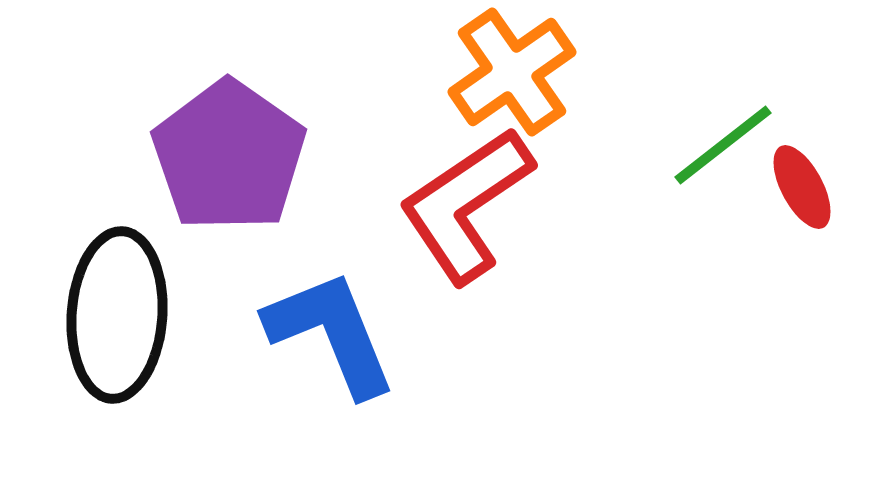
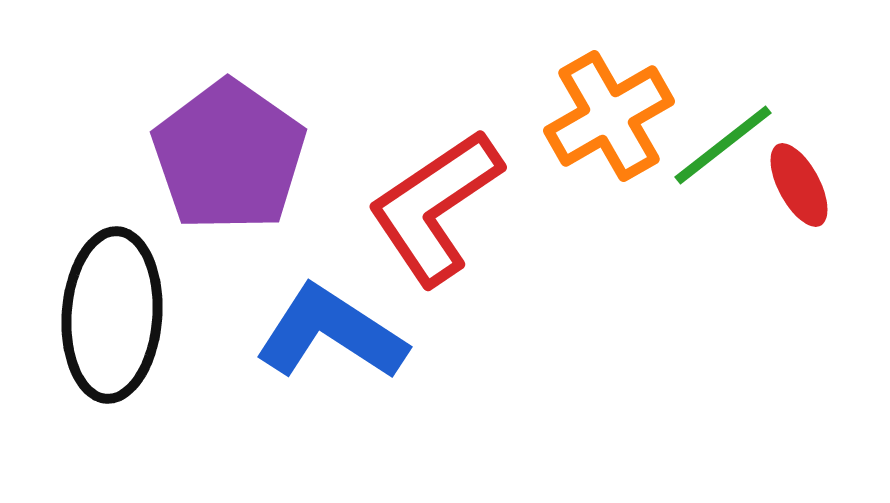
orange cross: moved 97 px right, 44 px down; rotated 5 degrees clockwise
red ellipse: moved 3 px left, 2 px up
red L-shape: moved 31 px left, 2 px down
black ellipse: moved 5 px left
blue L-shape: rotated 35 degrees counterclockwise
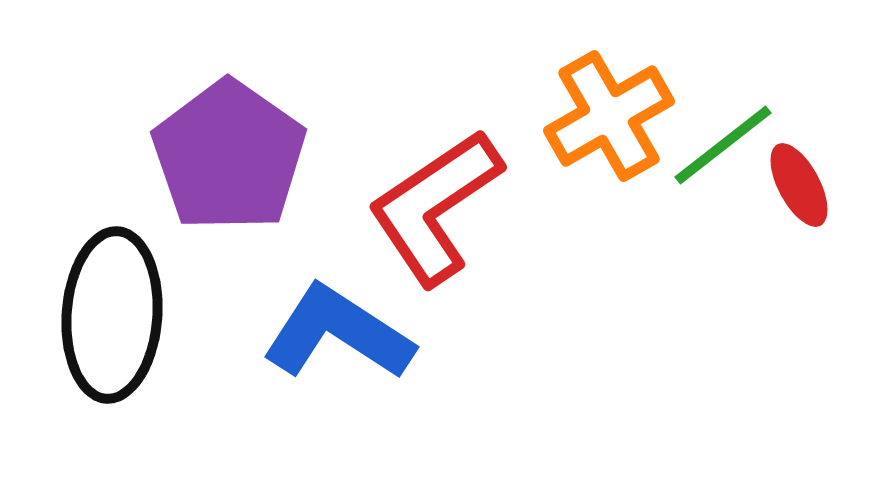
blue L-shape: moved 7 px right
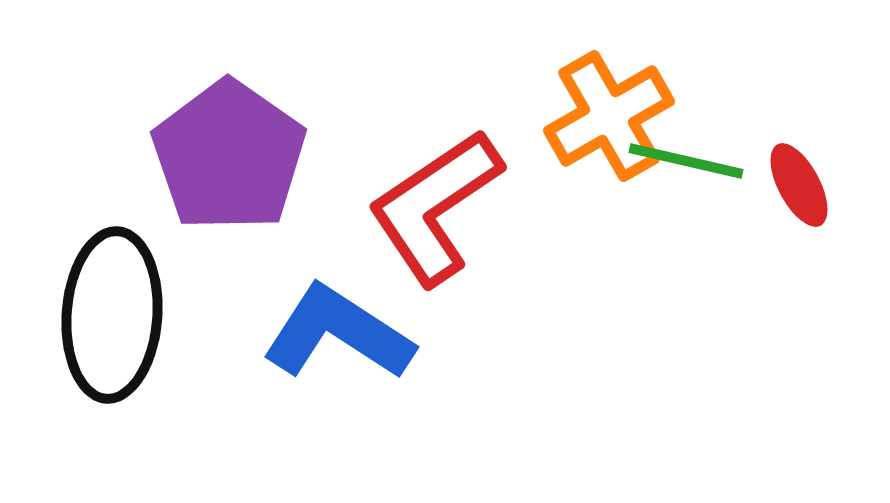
green line: moved 37 px left, 16 px down; rotated 51 degrees clockwise
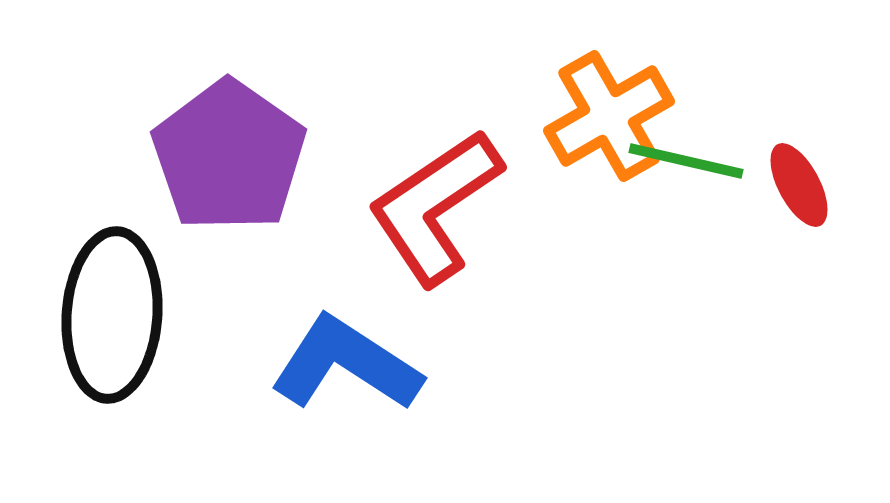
blue L-shape: moved 8 px right, 31 px down
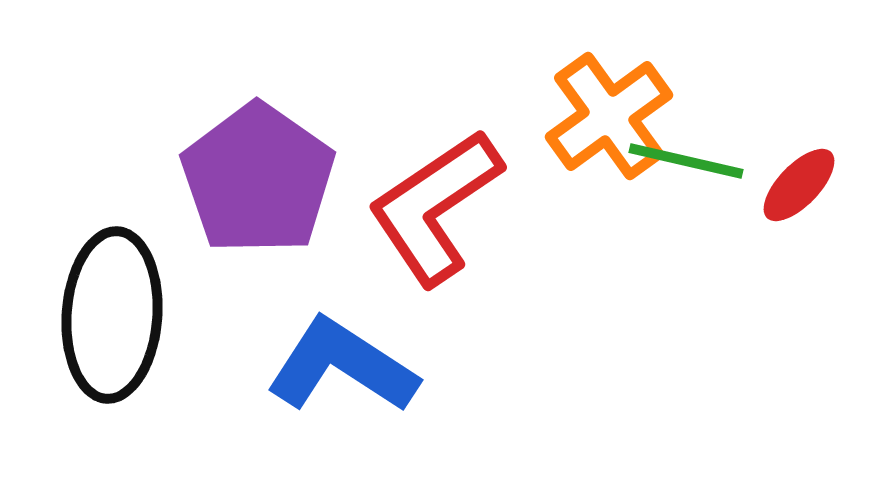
orange cross: rotated 6 degrees counterclockwise
purple pentagon: moved 29 px right, 23 px down
red ellipse: rotated 72 degrees clockwise
blue L-shape: moved 4 px left, 2 px down
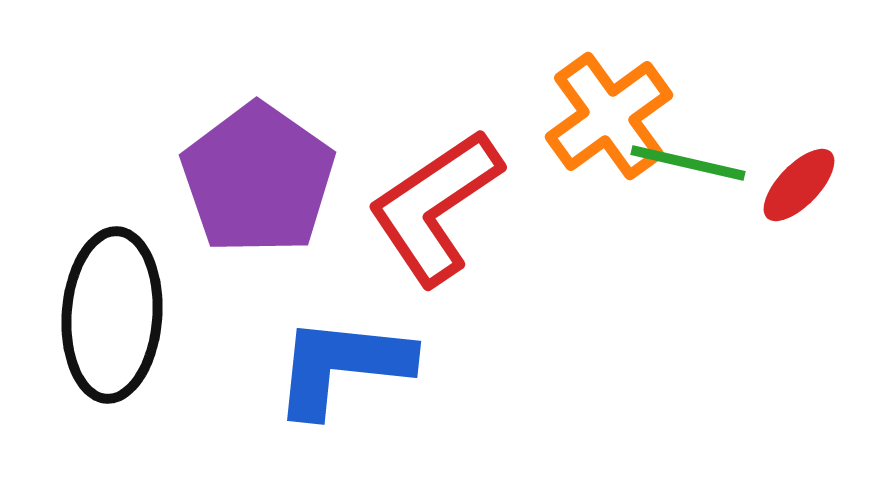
green line: moved 2 px right, 2 px down
blue L-shape: rotated 27 degrees counterclockwise
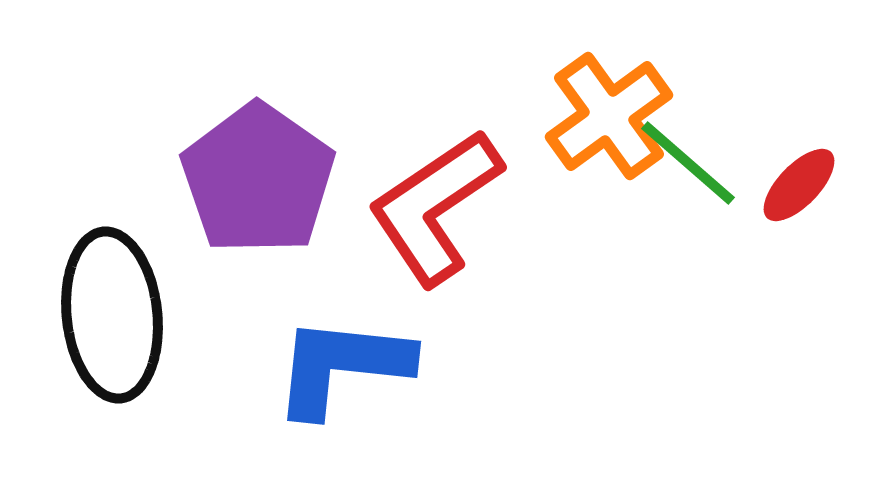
green line: rotated 28 degrees clockwise
black ellipse: rotated 10 degrees counterclockwise
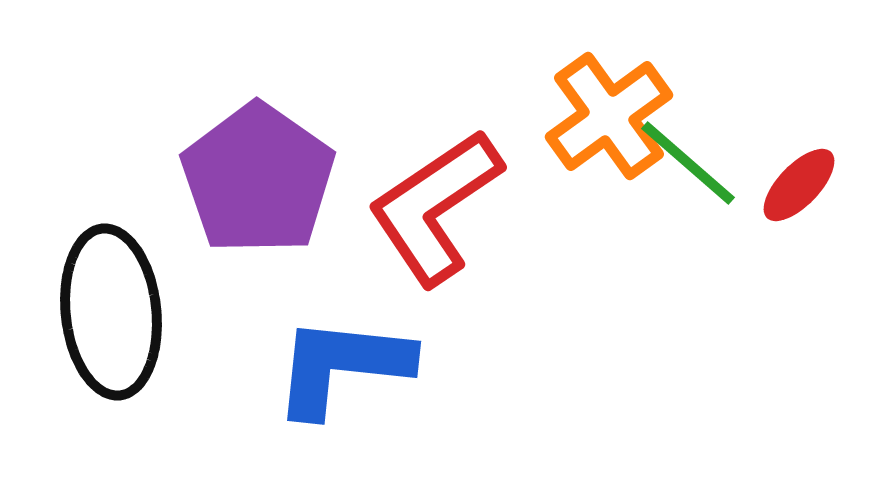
black ellipse: moved 1 px left, 3 px up
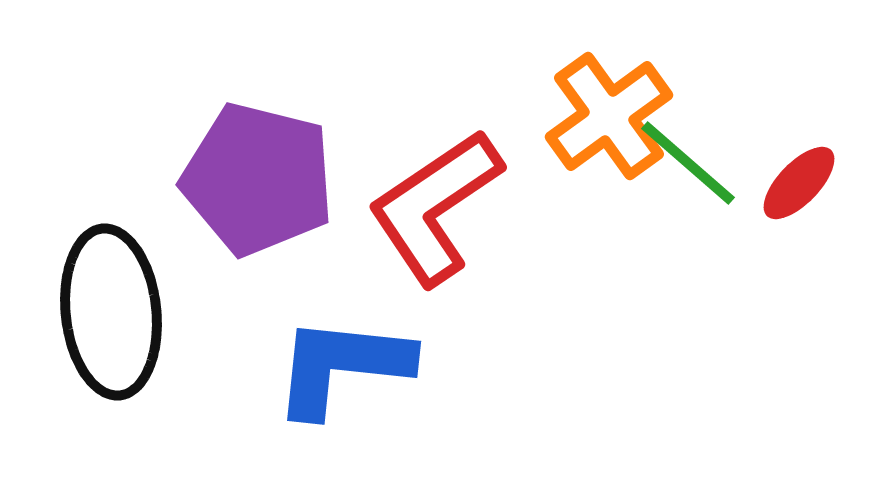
purple pentagon: rotated 21 degrees counterclockwise
red ellipse: moved 2 px up
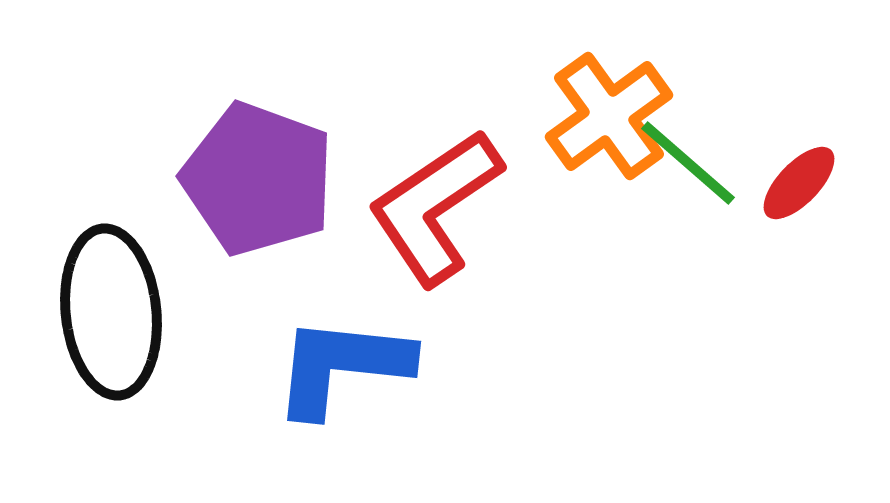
purple pentagon: rotated 6 degrees clockwise
